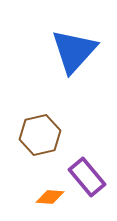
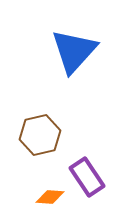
purple rectangle: rotated 6 degrees clockwise
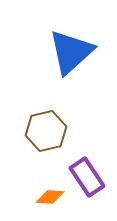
blue triangle: moved 3 px left, 1 px down; rotated 6 degrees clockwise
brown hexagon: moved 6 px right, 4 px up
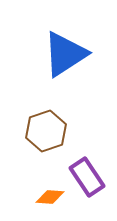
blue triangle: moved 6 px left, 2 px down; rotated 9 degrees clockwise
brown hexagon: rotated 6 degrees counterclockwise
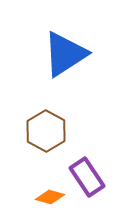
brown hexagon: rotated 12 degrees counterclockwise
orange diamond: rotated 12 degrees clockwise
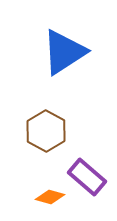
blue triangle: moved 1 px left, 2 px up
purple rectangle: rotated 15 degrees counterclockwise
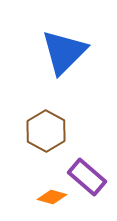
blue triangle: rotated 12 degrees counterclockwise
orange diamond: moved 2 px right
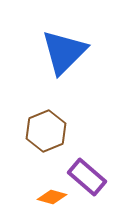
brown hexagon: rotated 9 degrees clockwise
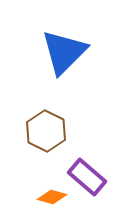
brown hexagon: rotated 12 degrees counterclockwise
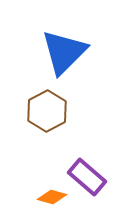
brown hexagon: moved 1 px right, 20 px up; rotated 6 degrees clockwise
